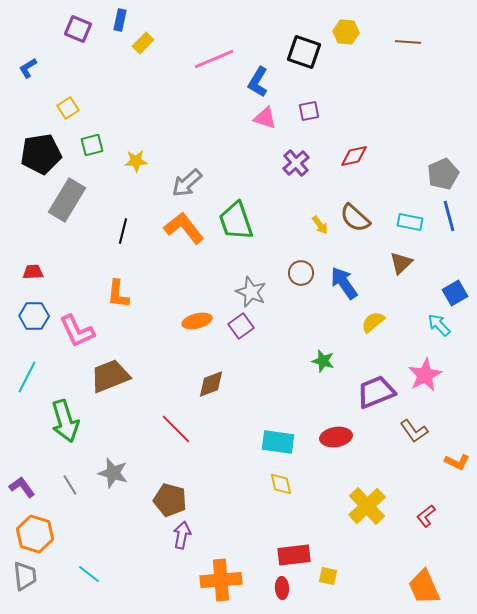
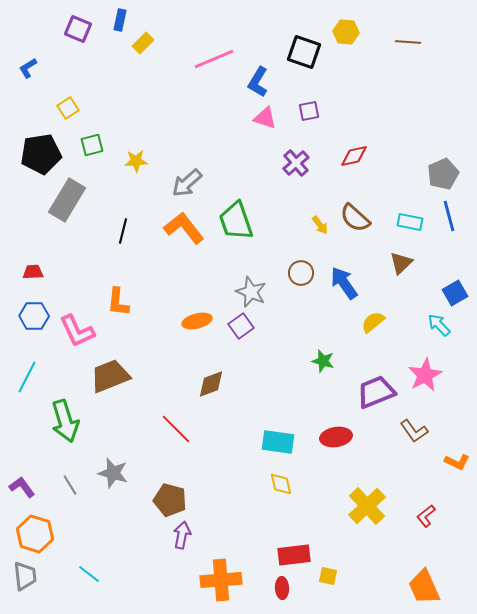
orange L-shape at (118, 294): moved 8 px down
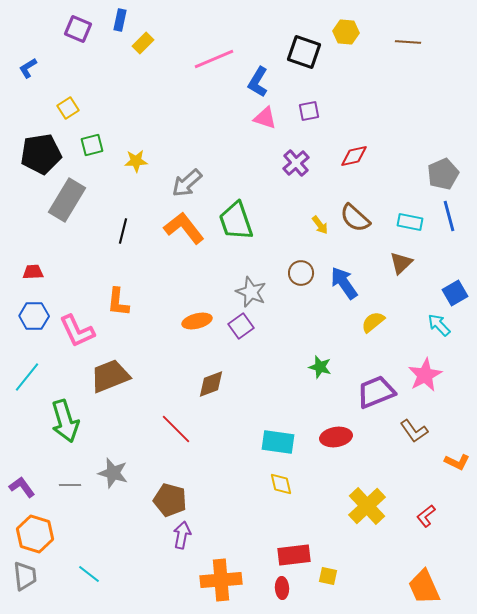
green star at (323, 361): moved 3 px left, 6 px down
cyan line at (27, 377): rotated 12 degrees clockwise
gray line at (70, 485): rotated 60 degrees counterclockwise
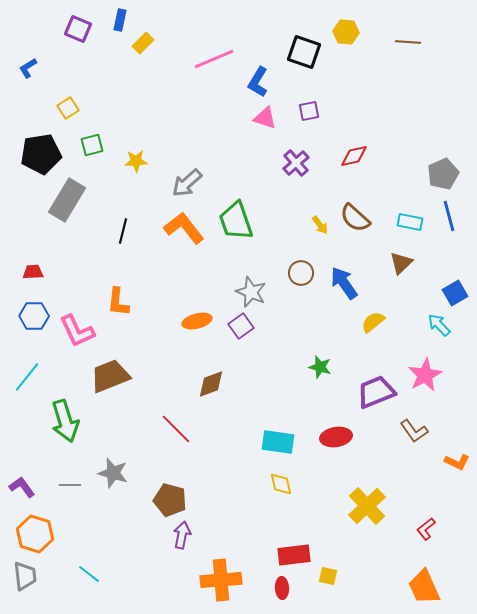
red L-shape at (426, 516): moved 13 px down
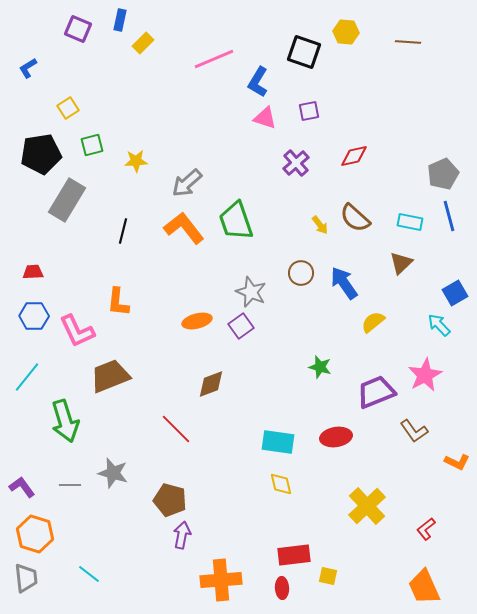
gray trapezoid at (25, 576): moved 1 px right, 2 px down
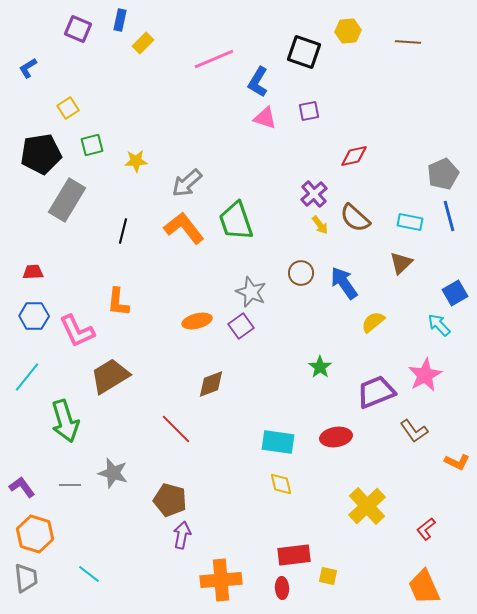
yellow hexagon at (346, 32): moved 2 px right, 1 px up; rotated 10 degrees counterclockwise
purple cross at (296, 163): moved 18 px right, 31 px down
green star at (320, 367): rotated 20 degrees clockwise
brown trapezoid at (110, 376): rotated 9 degrees counterclockwise
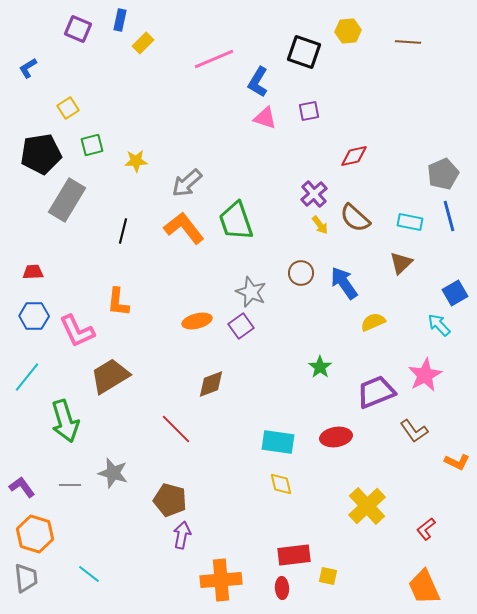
yellow semicircle at (373, 322): rotated 15 degrees clockwise
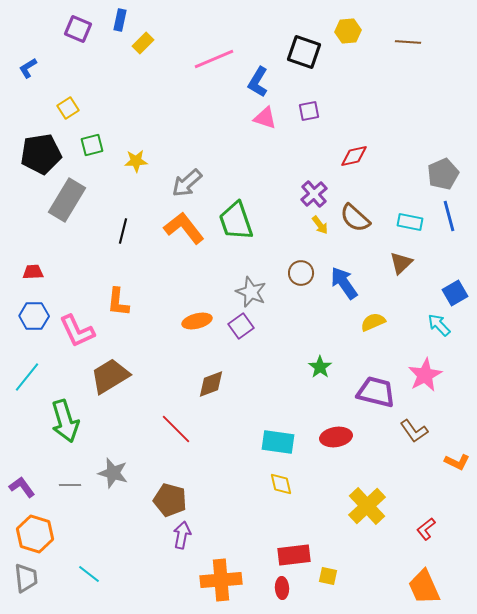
purple trapezoid at (376, 392): rotated 36 degrees clockwise
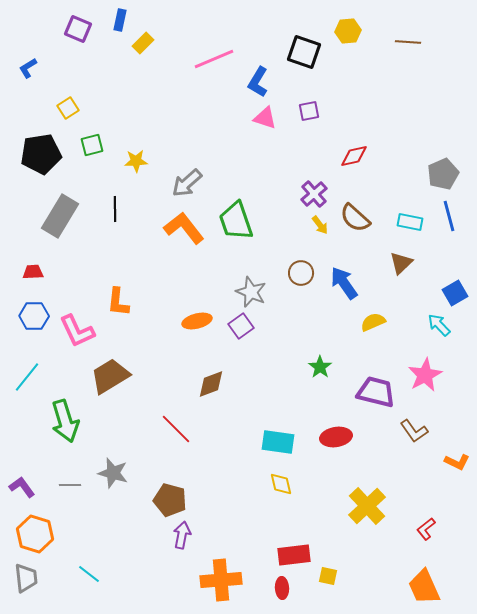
gray rectangle at (67, 200): moved 7 px left, 16 px down
black line at (123, 231): moved 8 px left, 22 px up; rotated 15 degrees counterclockwise
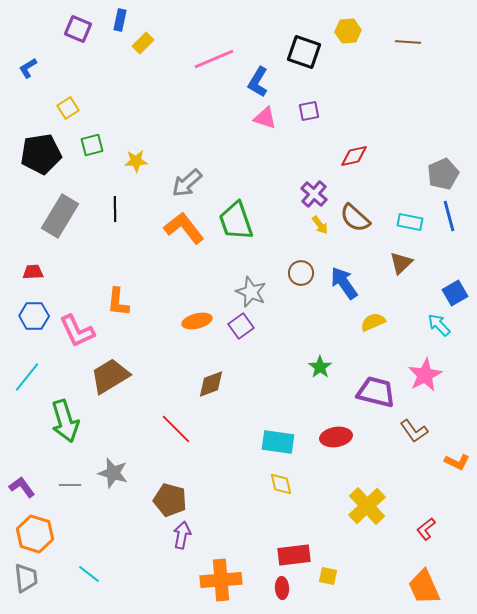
purple cross at (314, 194): rotated 8 degrees counterclockwise
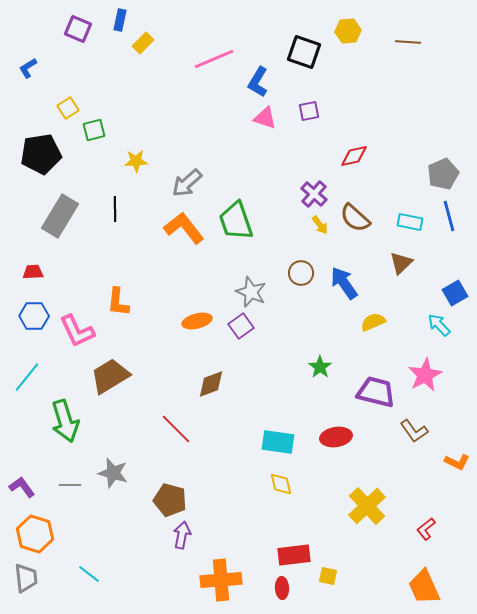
green square at (92, 145): moved 2 px right, 15 px up
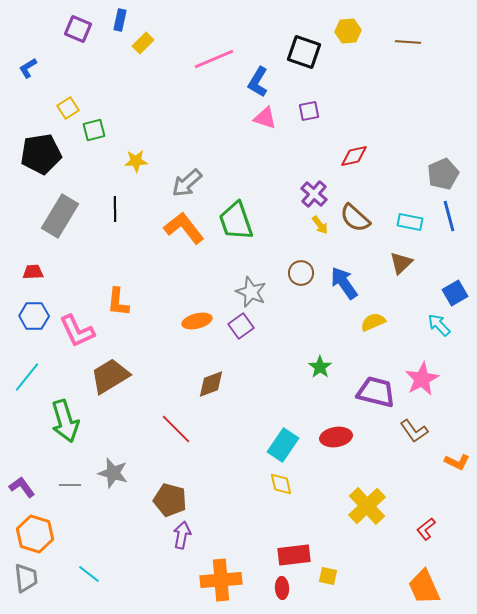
pink star at (425, 375): moved 3 px left, 4 px down
cyan rectangle at (278, 442): moved 5 px right, 3 px down; rotated 64 degrees counterclockwise
